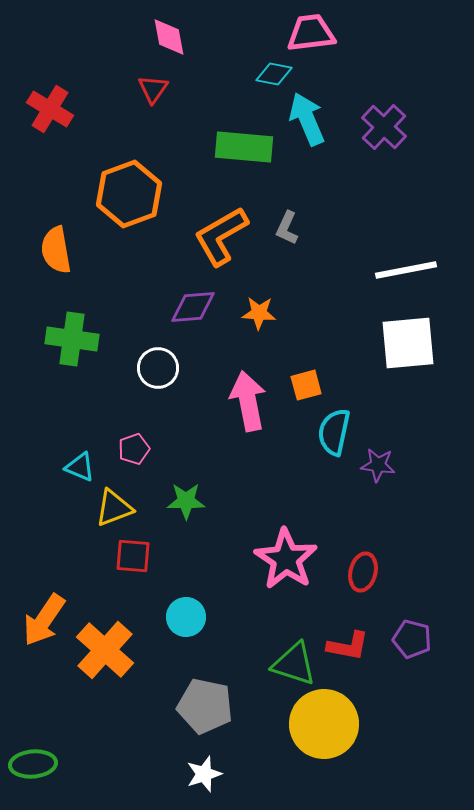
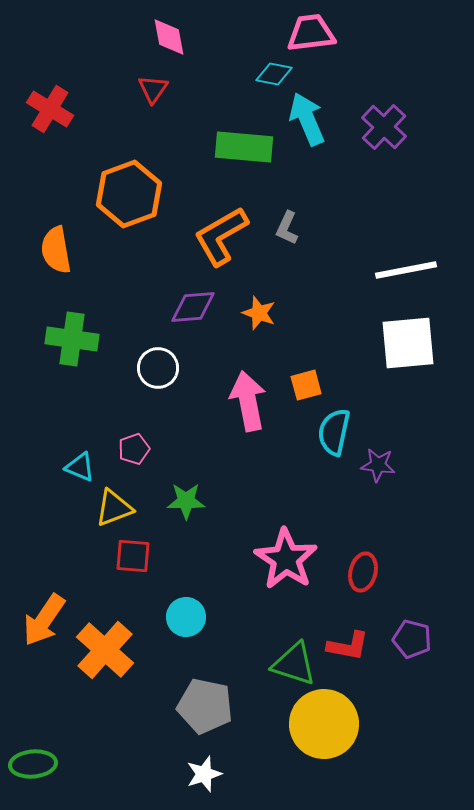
orange star: rotated 16 degrees clockwise
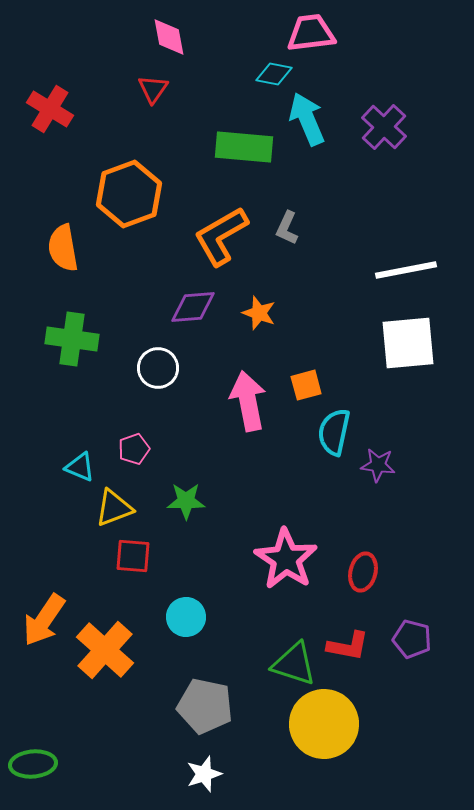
orange semicircle: moved 7 px right, 2 px up
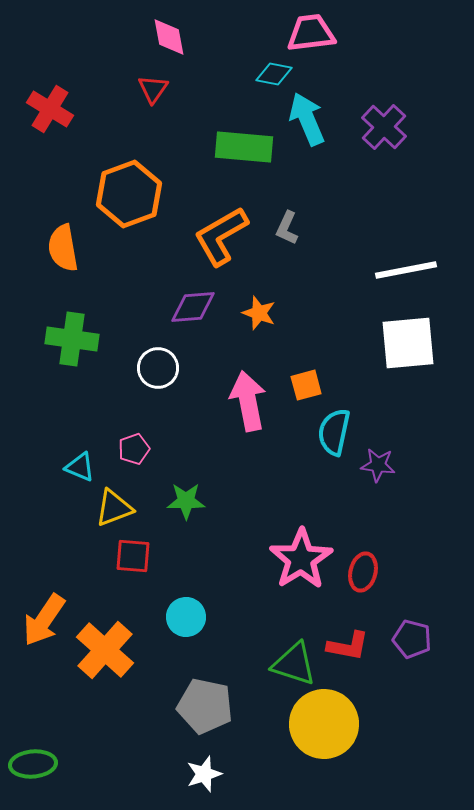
pink star: moved 15 px right; rotated 6 degrees clockwise
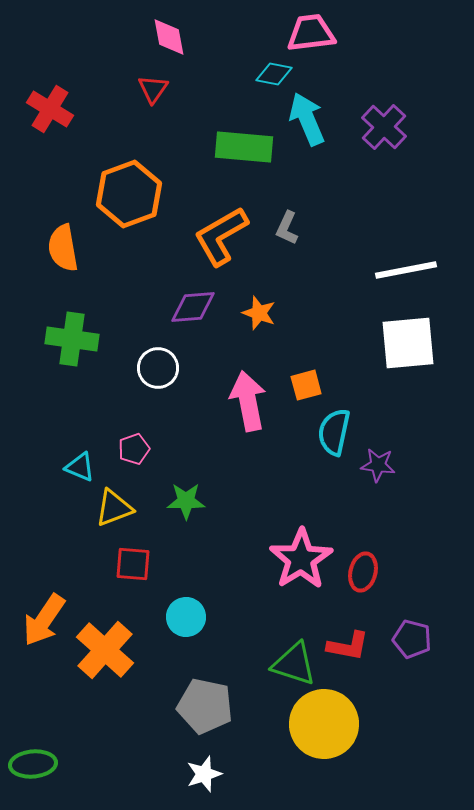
red square: moved 8 px down
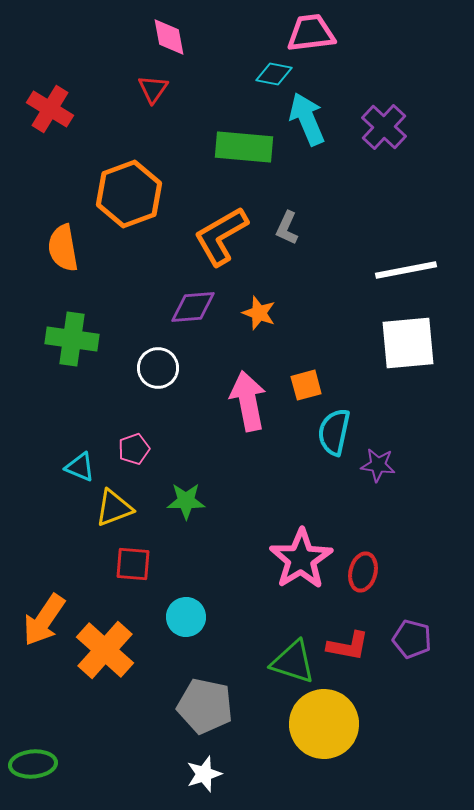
green triangle: moved 1 px left, 2 px up
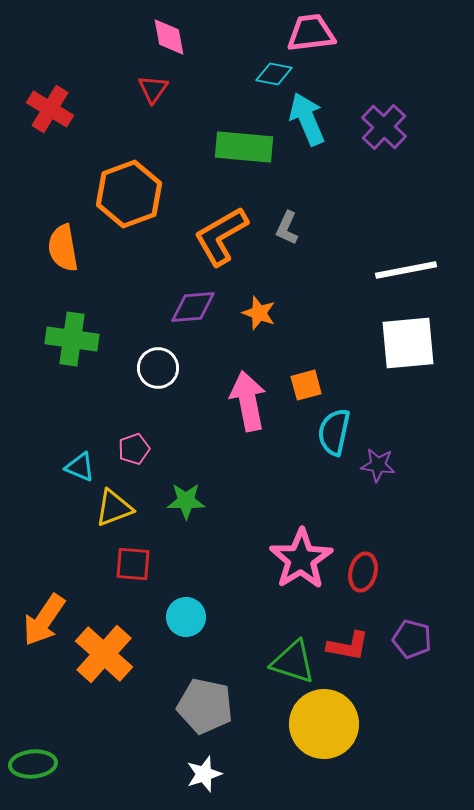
orange cross: moved 1 px left, 4 px down
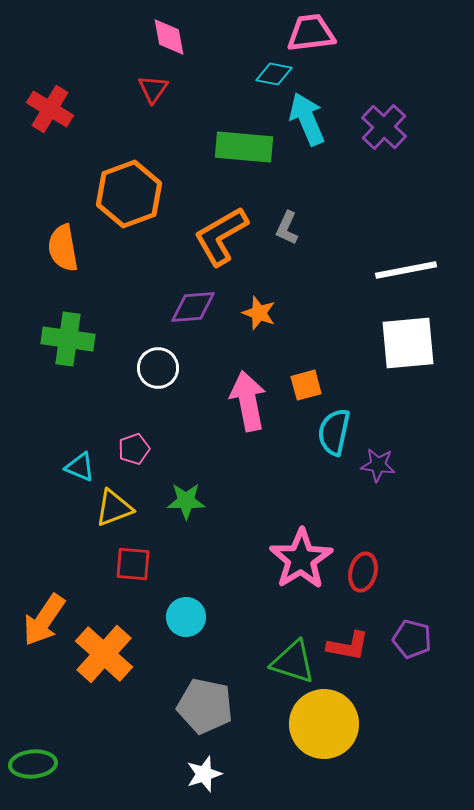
green cross: moved 4 px left
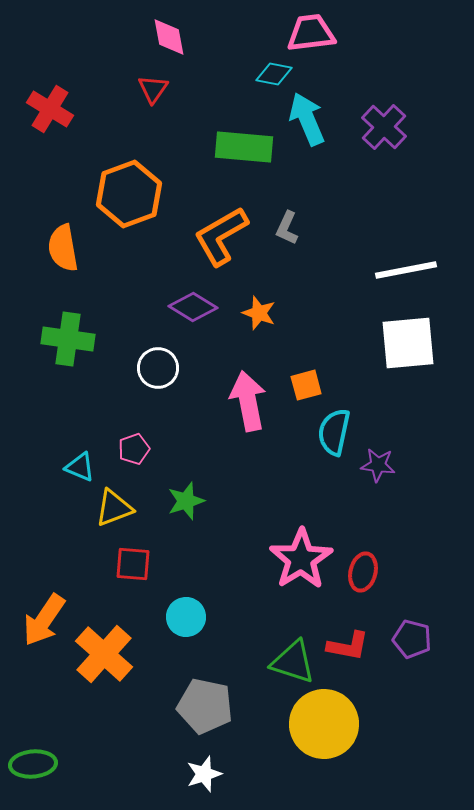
purple diamond: rotated 36 degrees clockwise
green star: rotated 18 degrees counterclockwise
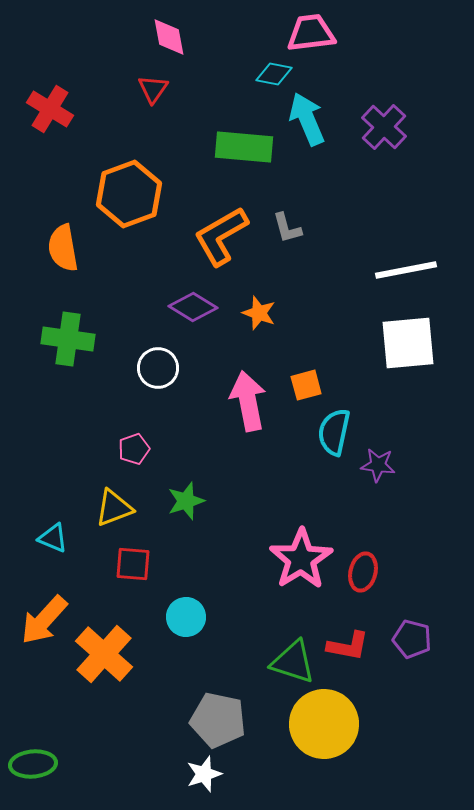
gray L-shape: rotated 40 degrees counterclockwise
cyan triangle: moved 27 px left, 71 px down
orange arrow: rotated 8 degrees clockwise
gray pentagon: moved 13 px right, 14 px down
